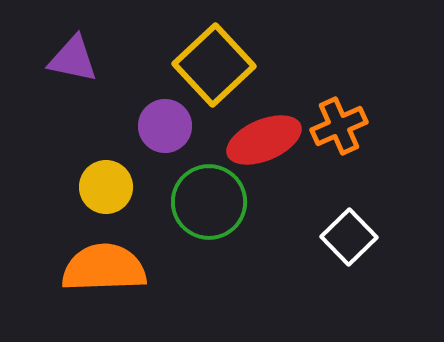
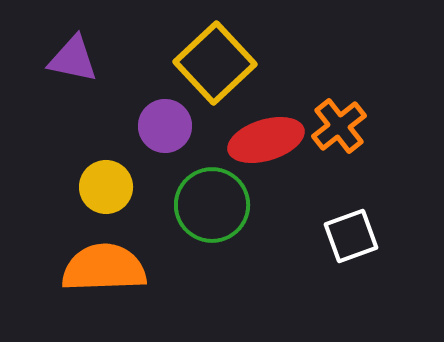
yellow square: moved 1 px right, 2 px up
orange cross: rotated 14 degrees counterclockwise
red ellipse: moved 2 px right; rotated 6 degrees clockwise
green circle: moved 3 px right, 3 px down
white square: moved 2 px right, 1 px up; rotated 24 degrees clockwise
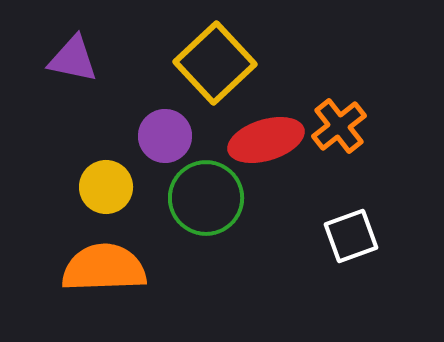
purple circle: moved 10 px down
green circle: moved 6 px left, 7 px up
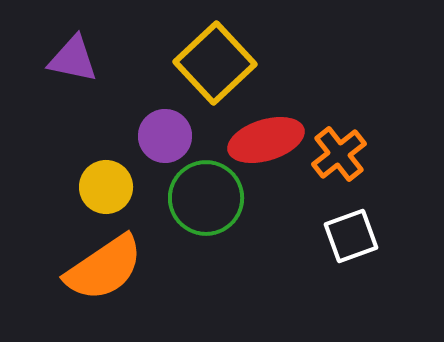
orange cross: moved 28 px down
orange semicircle: rotated 148 degrees clockwise
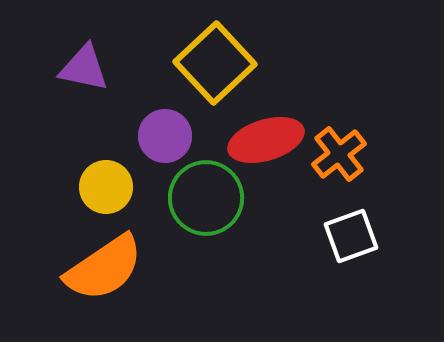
purple triangle: moved 11 px right, 9 px down
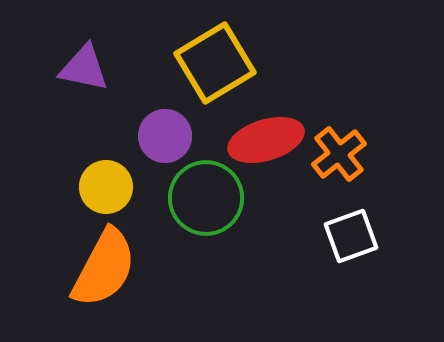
yellow square: rotated 12 degrees clockwise
orange semicircle: rotated 28 degrees counterclockwise
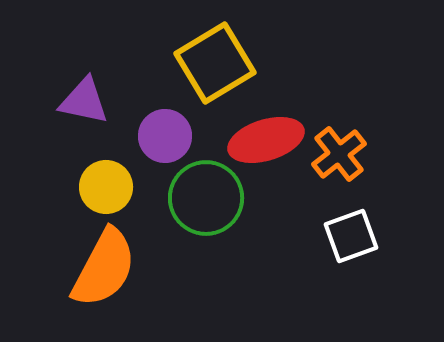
purple triangle: moved 33 px down
